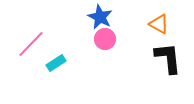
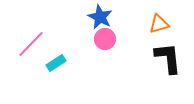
orange triangle: rotated 45 degrees counterclockwise
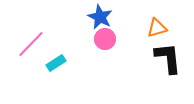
orange triangle: moved 2 px left, 4 px down
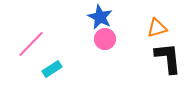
cyan rectangle: moved 4 px left, 6 px down
